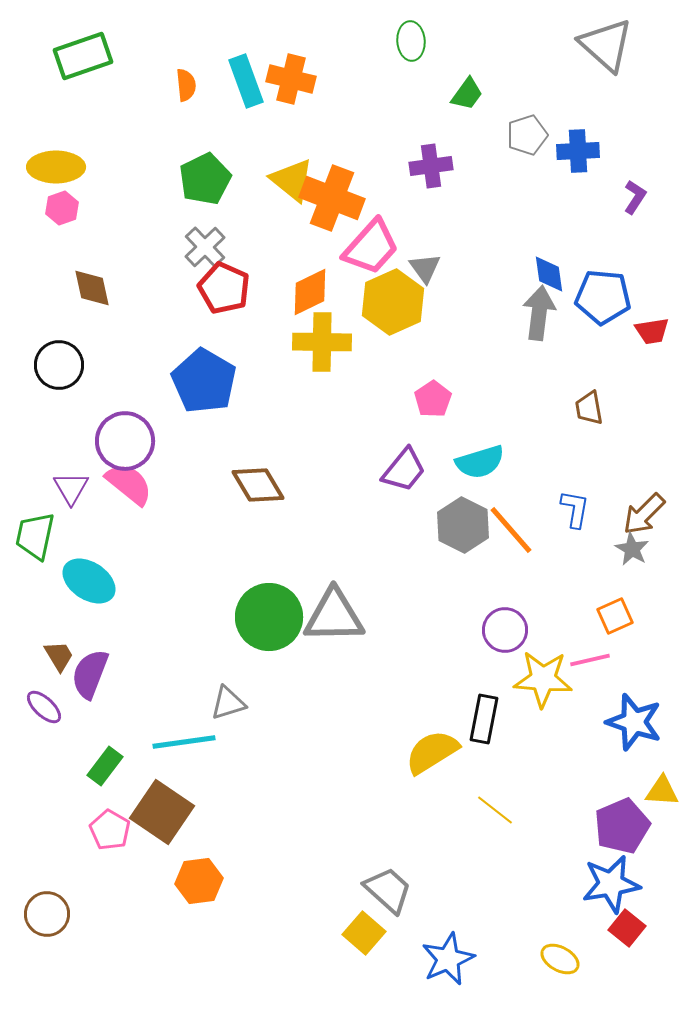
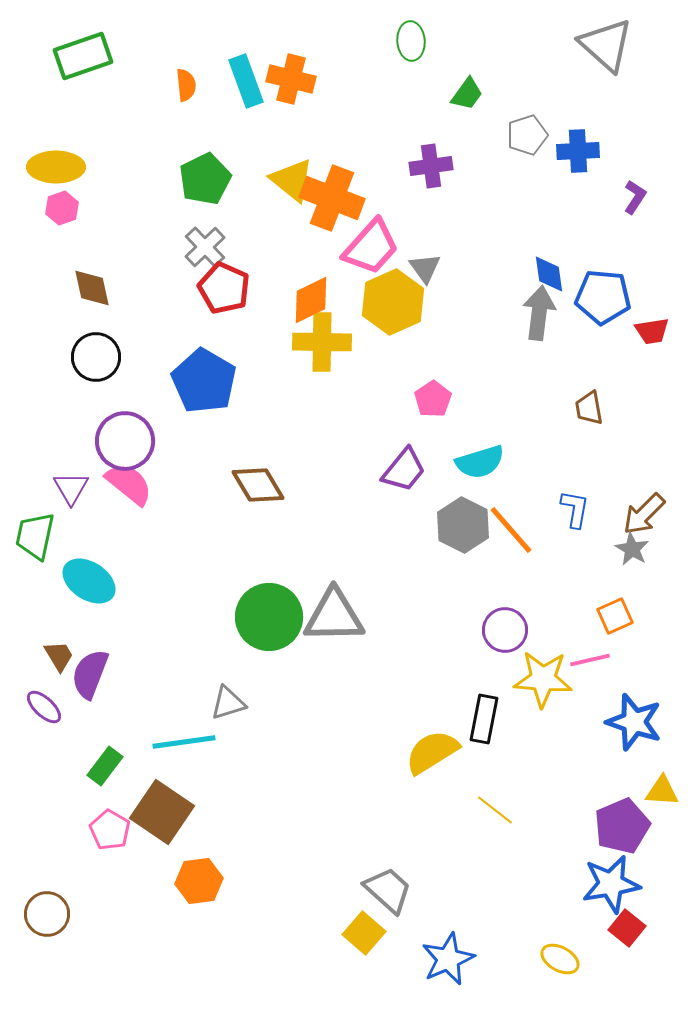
orange diamond at (310, 292): moved 1 px right, 8 px down
black circle at (59, 365): moved 37 px right, 8 px up
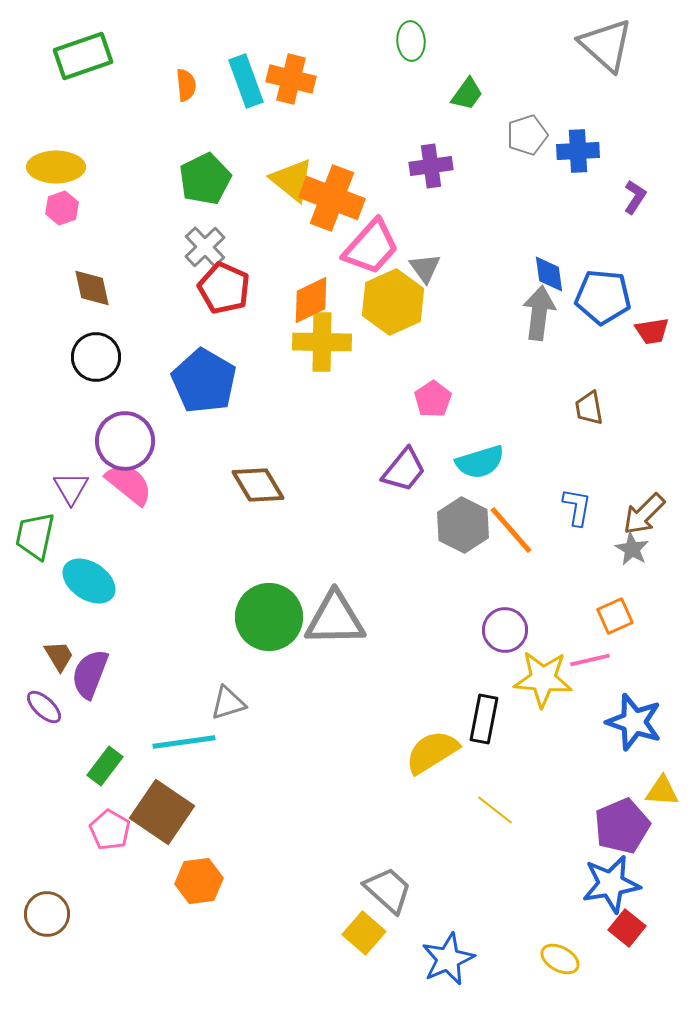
blue L-shape at (575, 509): moved 2 px right, 2 px up
gray triangle at (334, 616): moved 1 px right, 3 px down
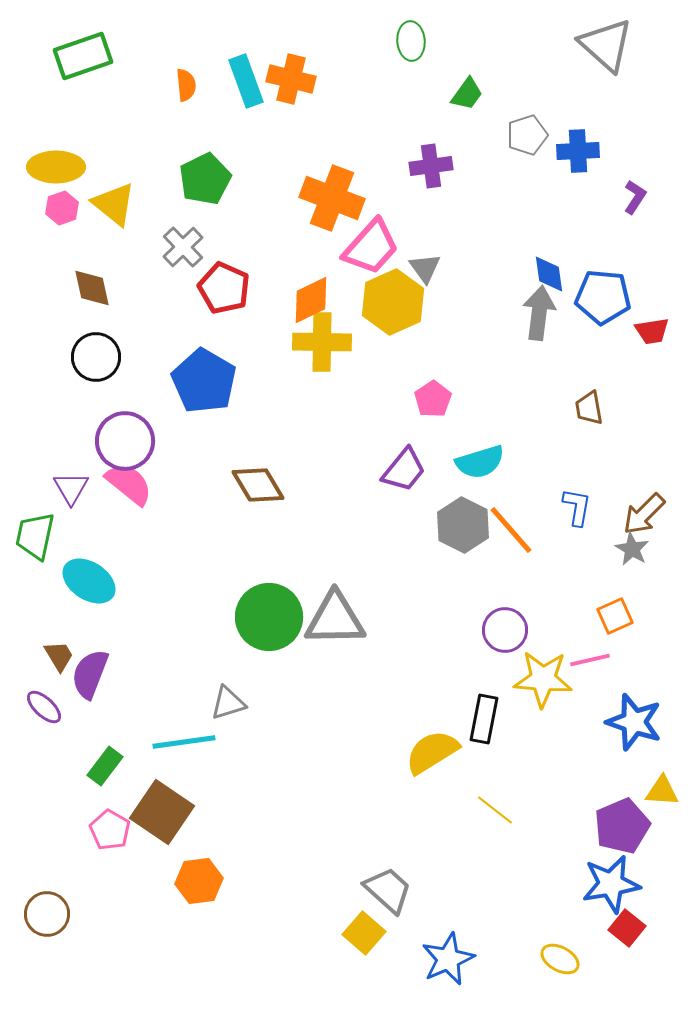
yellow triangle at (292, 180): moved 178 px left, 24 px down
gray cross at (205, 247): moved 22 px left
